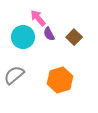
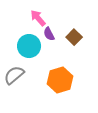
cyan circle: moved 6 px right, 9 px down
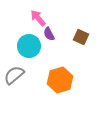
brown square: moved 7 px right; rotated 21 degrees counterclockwise
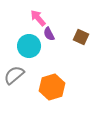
orange hexagon: moved 8 px left, 7 px down
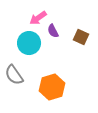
pink arrow: rotated 84 degrees counterclockwise
purple semicircle: moved 4 px right, 3 px up
cyan circle: moved 3 px up
gray semicircle: rotated 85 degrees counterclockwise
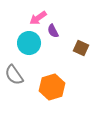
brown square: moved 11 px down
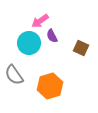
pink arrow: moved 2 px right, 3 px down
purple semicircle: moved 1 px left, 5 px down
orange hexagon: moved 2 px left, 1 px up
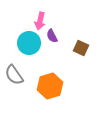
pink arrow: rotated 42 degrees counterclockwise
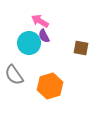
pink arrow: rotated 108 degrees clockwise
purple semicircle: moved 8 px left
brown square: rotated 14 degrees counterclockwise
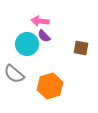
pink arrow: rotated 24 degrees counterclockwise
purple semicircle: rotated 16 degrees counterclockwise
cyan circle: moved 2 px left, 1 px down
gray semicircle: moved 1 px up; rotated 15 degrees counterclockwise
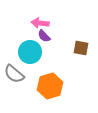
pink arrow: moved 2 px down
cyan circle: moved 3 px right, 8 px down
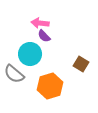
brown square: moved 16 px down; rotated 21 degrees clockwise
cyan circle: moved 2 px down
